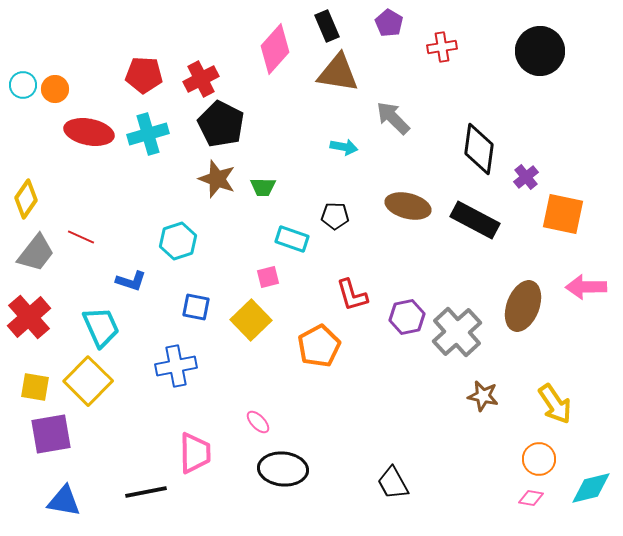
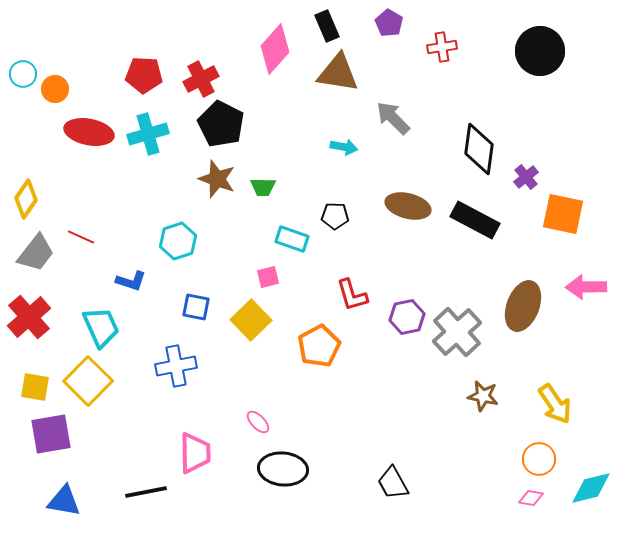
cyan circle at (23, 85): moved 11 px up
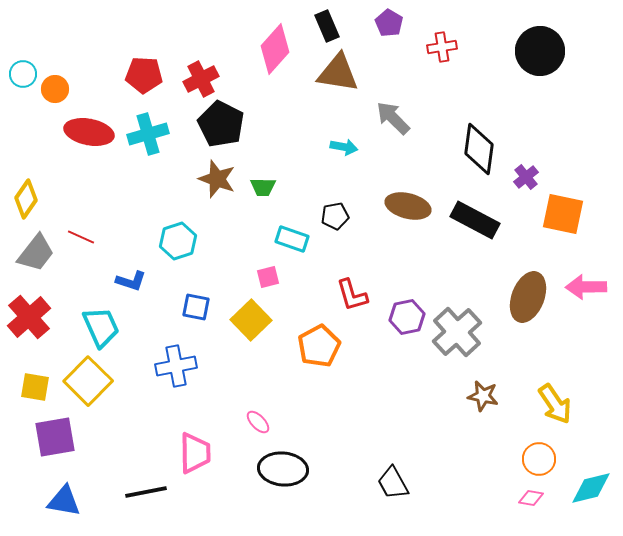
black pentagon at (335, 216): rotated 12 degrees counterclockwise
brown ellipse at (523, 306): moved 5 px right, 9 px up
purple square at (51, 434): moved 4 px right, 3 px down
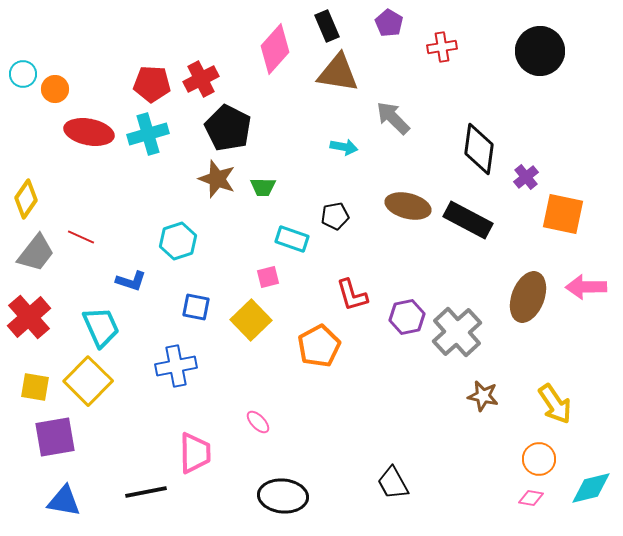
red pentagon at (144, 75): moved 8 px right, 9 px down
black pentagon at (221, 124): moved 7 px right, 4 px down
black rectangle at (475, 220): moved 7 px left
black ellipse at (283, 469): moved 27 px down
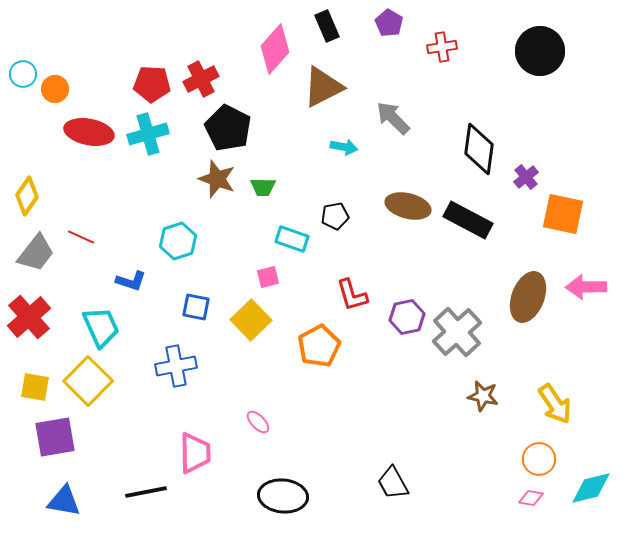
brown triangle at (338, 73): moved 15 px left, 14 px down; rotated 36 degrees counterclockwise
yellow diamond at (26, 199): moved 1 px right, 3 px up
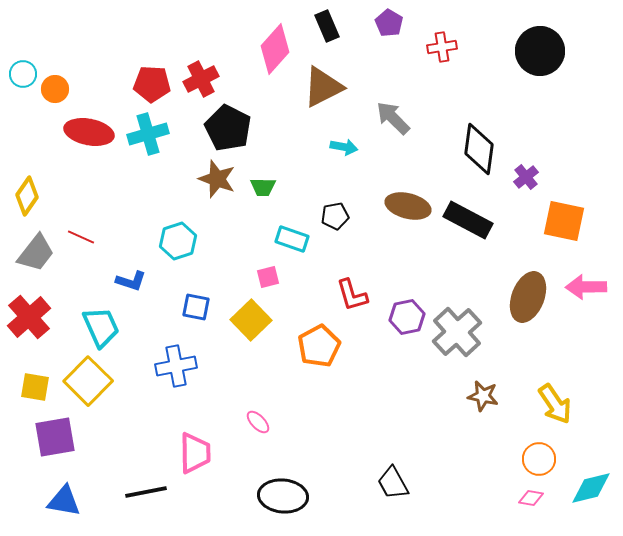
orange square at (563, 214): moved 1 px right, 7 px down
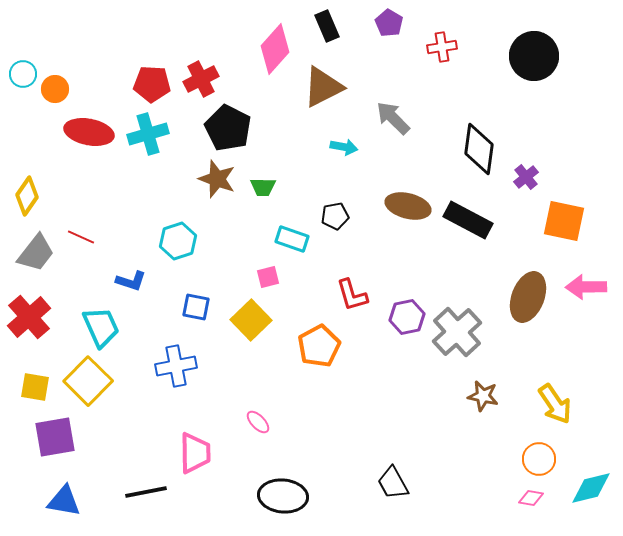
black circle at (540, 51): moved 6 px left, 5 px down
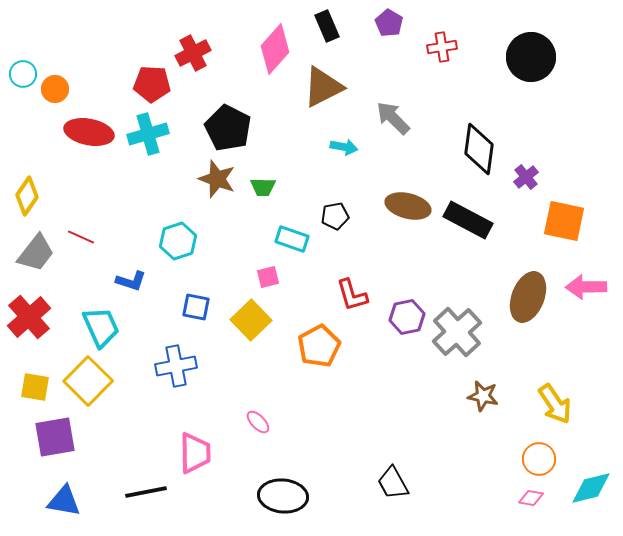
black circle at (534, 56): moved 3 px left, 1 px down
red cross at (201, 79): moved 8 px left, 26 px up
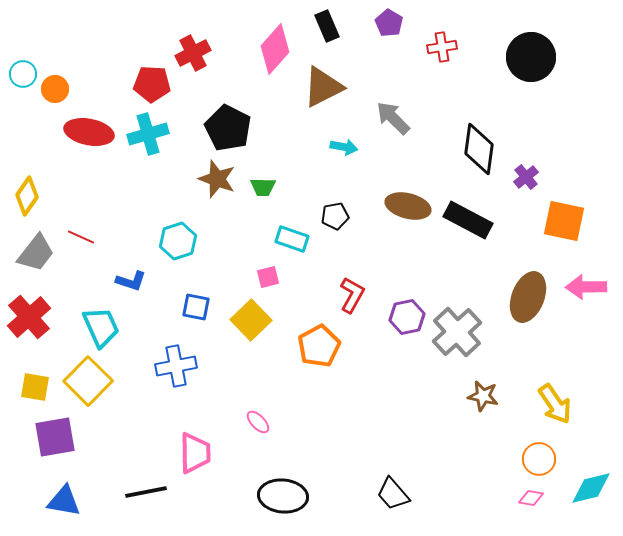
red L-shape at (352, 295): rotated 135 degrees counterclockwise
black trapezoid at (393, 483): moved 11 px down; rotated 12 degrees counterclockwise
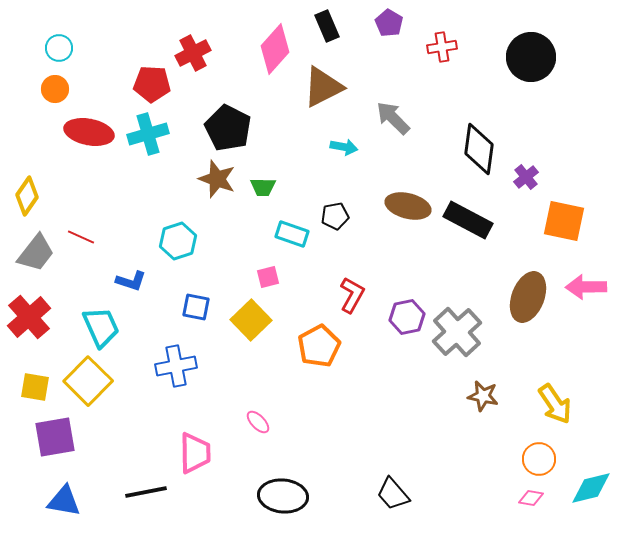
cyan circle at (23, 74): moved 36 px right, 26 px up
cyan rectangle at (292, 239): moved 5 px up
